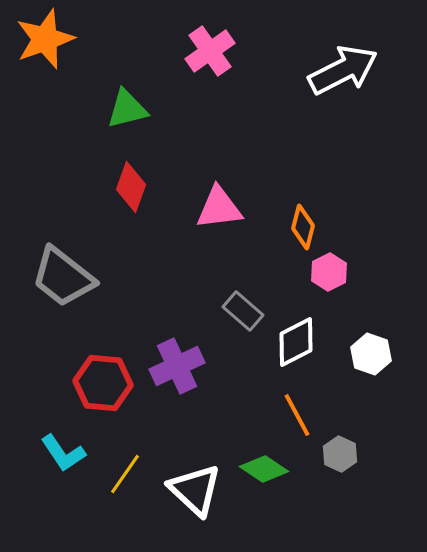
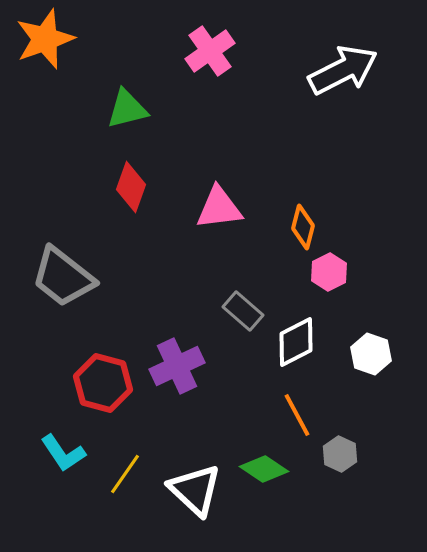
red hexagon: rotated 10 degrees clockwise
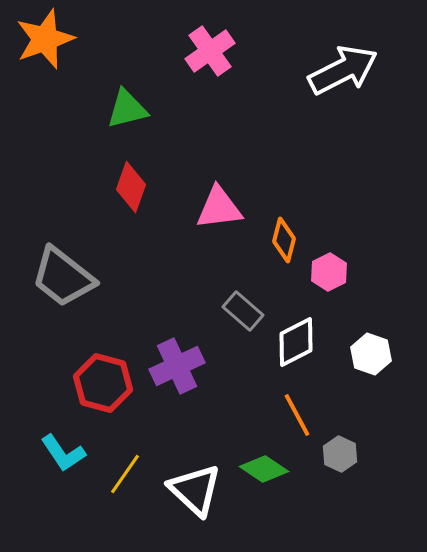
orange diamond: moved 19 px left, 13 px down
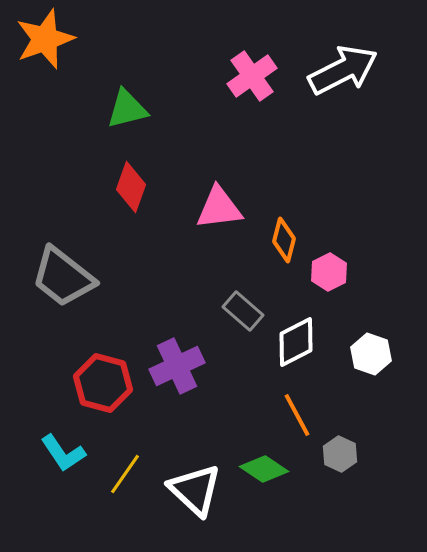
pink cross: moved 42 px right, 25 px down
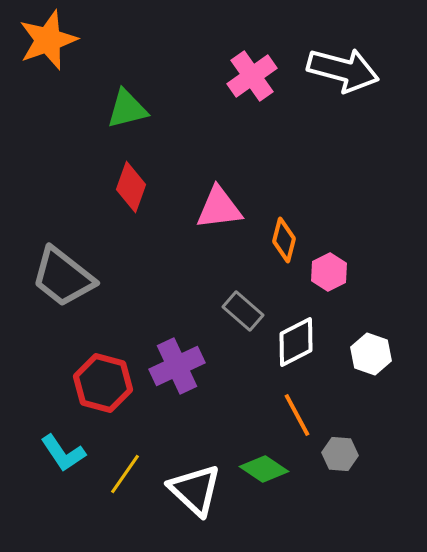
orange star: moved 3 px right, 1 px down
white arrow: rotated 42 degrees clockwise
gray hexagon: rotated 20 degrees counterclockwise
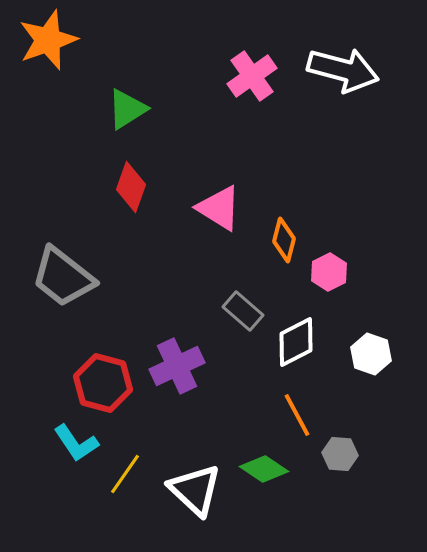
green triangle: rotated 18 degrees counterclockwise
pink triangle: rotated 39 degrees clockwise
cyan L-shape: moved 13 px right, 10 px up
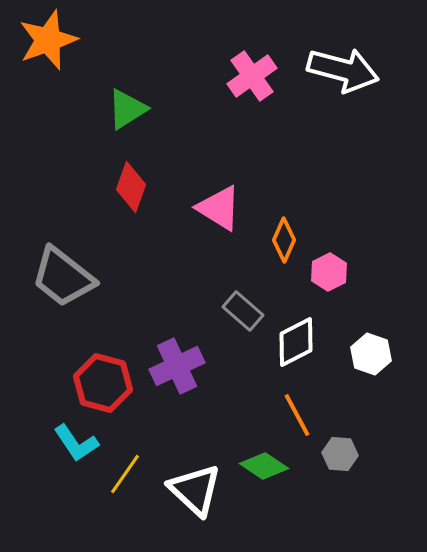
orange diamond: rotated 9 degrees clockwise
green diamond: moved 3 px up
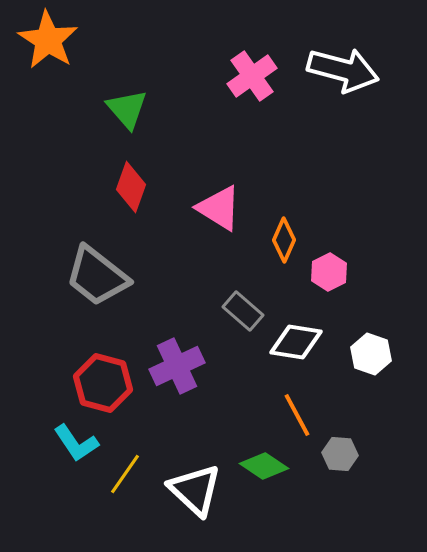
orange star: rotated 20 degrees counterclockwise
green triangle: rotated 39 degrees counterclockwise
gray trapezoid: moved 34 px right, 1 px up
white diamond: rotated 36 degrees clockwise
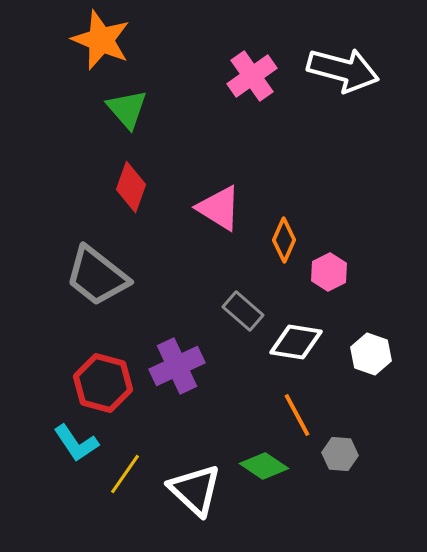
orange star: moved 53 px right; rotated 10 degrees counterclockwise
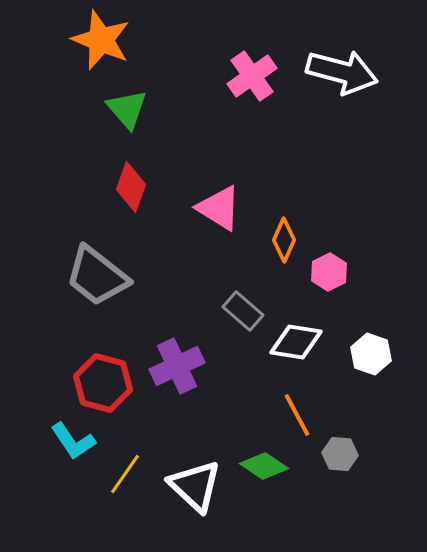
white arrow: moved 1 px left, 2 px down
cyan L-shape: moved 3 px left, 2 px up
white triangle: moved 4 px up
